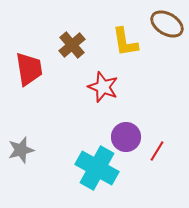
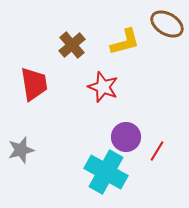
yellow L-shape: rotated 96 degrees counterclockwise
red trapezoid: moved 5 px right, 15 px down
cyan cross: moved 9 px right, 4 px down
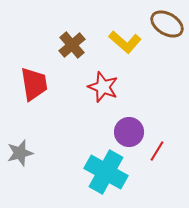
yellow L-shape: rotated 56 degrees clockwise
purple circle: moved 3 px right, 5 px up
gray star: moved 1 px left, 3 px down
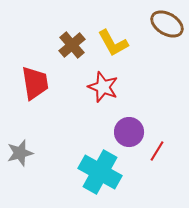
yellow L-shape: moved 12 px left, 1 px down; rotated 20 degrees clockwise
red trapezoid: moved 1 px right, 1 px up
cyan cross: moved 6 px left
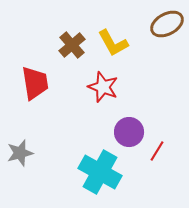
brown ellipse: rotated 60 degrees counterclockwise
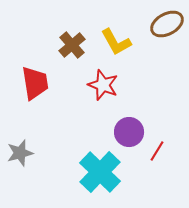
yellow L-shape: moved 3 px right, 1 px up
red star: moved 2 px up
cyan cross: rotated 15 degrees clockwise
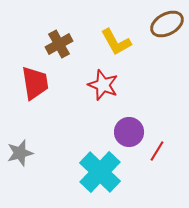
brown cross: moved 13 px left, 1 px up; rotated 12 degrees clockwise
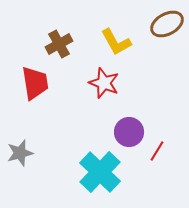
red star: moved 1 px right, 2 px up
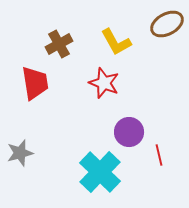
red line: moved 2 px right, 4 px down; rotated 45 degrees counterclockwise
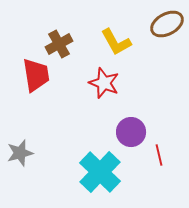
red trapezoid: moved 1 px right, 8 px up
purple circle: moved 2 px right
